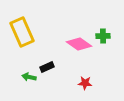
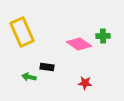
black rectangle: rotated 32 degrees clockwise
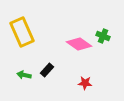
green cross: rotated 24 degrees clockwise
black rectangle: moved 3 px down; rotated 56 degrees counterclockwise
green arrow: moved 5 px left, 2 px up
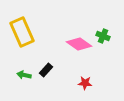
black rectangle: moved 1 px left
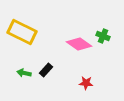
yellow rectangle: rotated 40 degrees counterclockwise
green arrow: moved 2 px up
red star: moved 1 px right
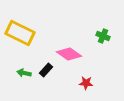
yellow rectangle: moved 2 px left, 1 px down
pink diamond: moved 10 px left, 10 px down
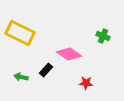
green arrow: moved 3 px left, 4 px down
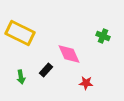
pink diamond: rotated 30 degrees clockwise
green arrow: rotated 112 degrees counterclockwise
